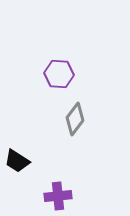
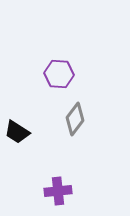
black trapezoid: moved 29 px up
purple cross: moved 5 px up
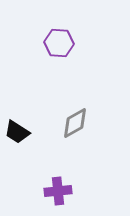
purple hexagon: moved 31 px up
gray diamond: moved 4 px down; rotated 24 degrees clockwise
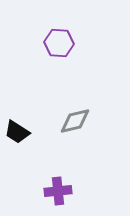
gray diamond: moved 2 px up; rotated 16 degrees clockwise
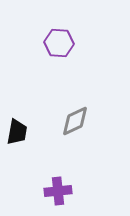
gray diamond: rotated 12 degrees counterclockwise
black trapezoid: rotated 112 degrees counterclockwise
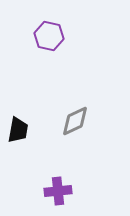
purple hexagon: moved 10 px left, 7 px up; rotated 8 degrees clockwise
black trapezoid: moved 1 px right, 2 px up
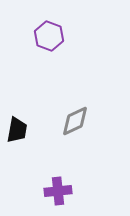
purple hexagon: rotated 8 degrees clockwise
black trapezoid: moved 1 px left
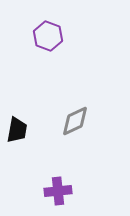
purple hexagon: moved 1 px left
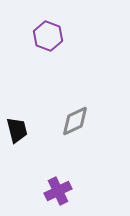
black trapezoid: rotated 24 degrees counterclockwise
purple cross: rotated 20 degrees counterclockwise
